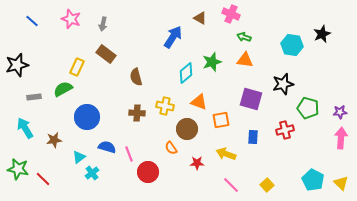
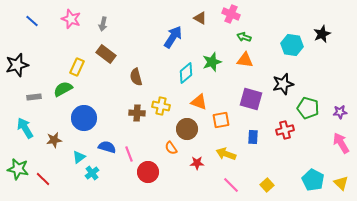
yellow cross at (165, 106): moved 4 px left
blue circle at (87, 117): moved 3 px left, 1 px down
pink arrow at (341, 138): moved 5 px down; rotated 35 degrees counterclockwise
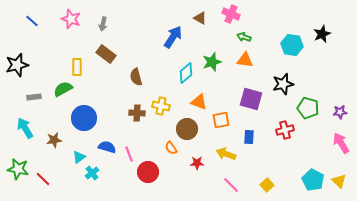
yellow rectangle at (77, 67): rotated 24 degrees counterclockwise
blue rectangle at (253, 137): moved 4 px left
yellow triangle at (341, 183): moved 2 px left, 2 px up
